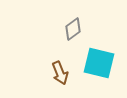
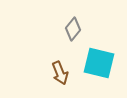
gray diamond: rotated 15 degrees counterclockwise
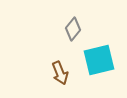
cyan square: moved 3 px up; rotated 28 degrees counterclockwise
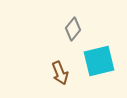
cyan square: moved 1 px down
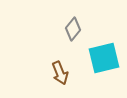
cyan square: moved 5 px right, 3 px up
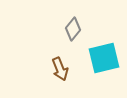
brown arrow: moved 4 px up
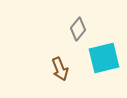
gray diamond: moved 5 px right
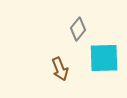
cyan square: rotated 12 degrees clockwise
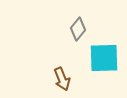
brown arrow: moved 2 px right, 10 px down
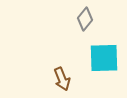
gray diamond: moved 7 px right, 10 px up
